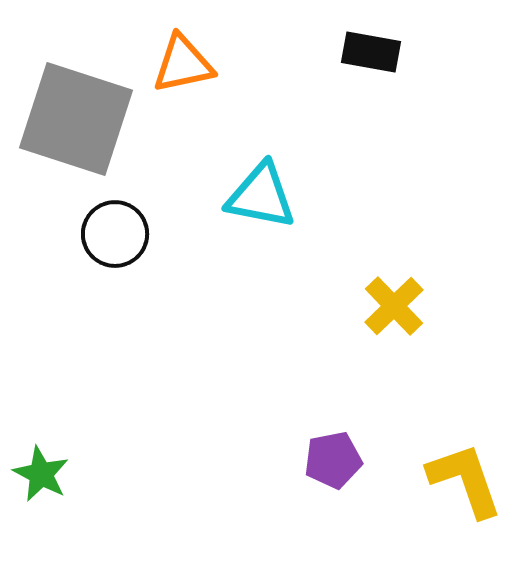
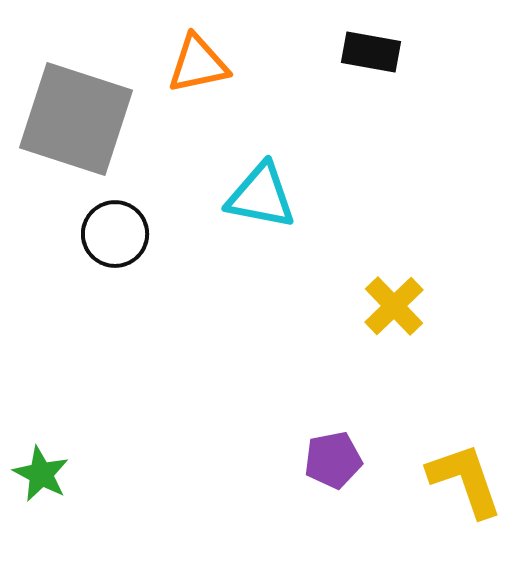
orange triangle: moved 15 px right
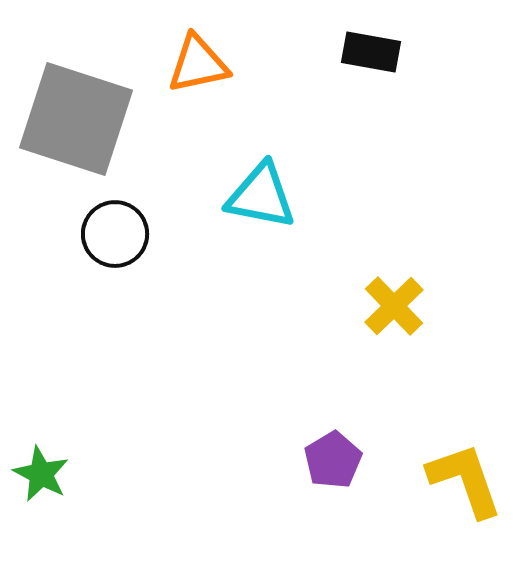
purple pentagon: rotated 20 degrees counterclockwise
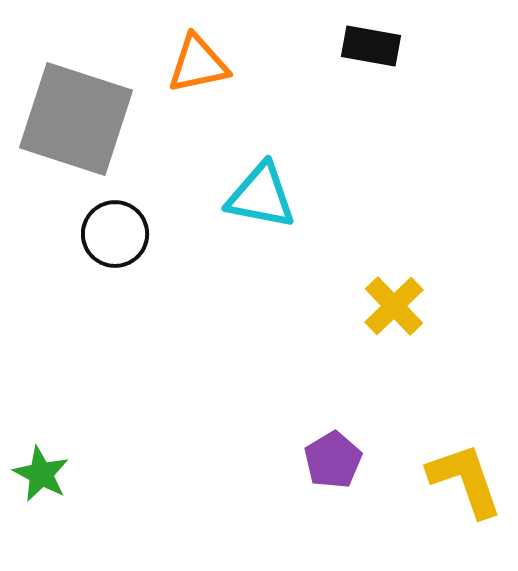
black rectangle: moved 6 px up
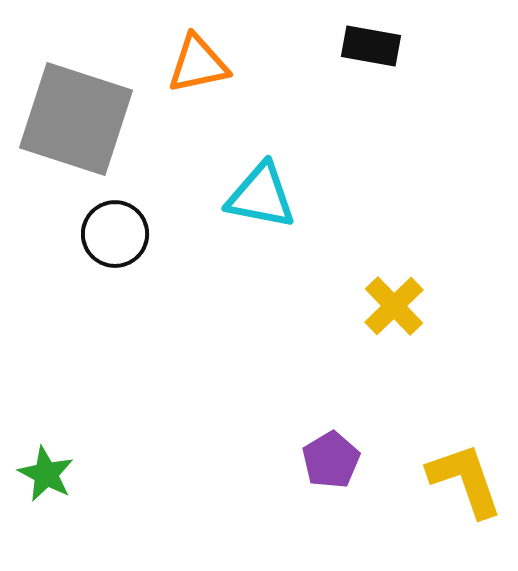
purple pentagon: moved 2 px left
green star: moved 5 px right
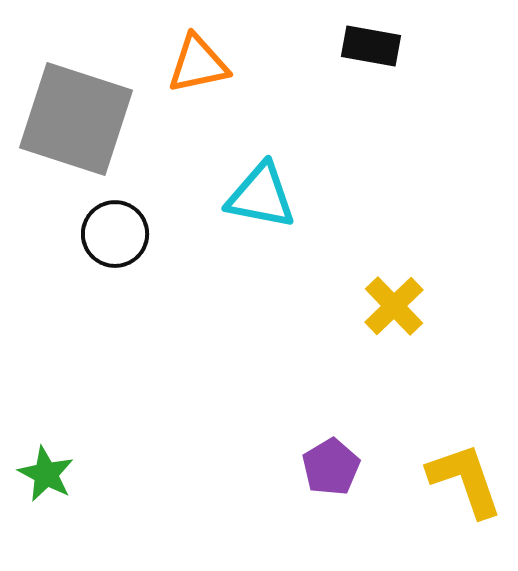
purple pentagon: moved 7 px down
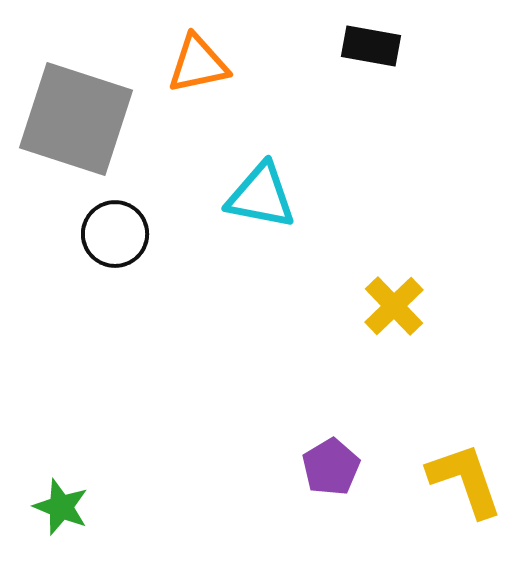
green star: moved 15 px right, 33 px down; rotated 6 degrees counterclockwise
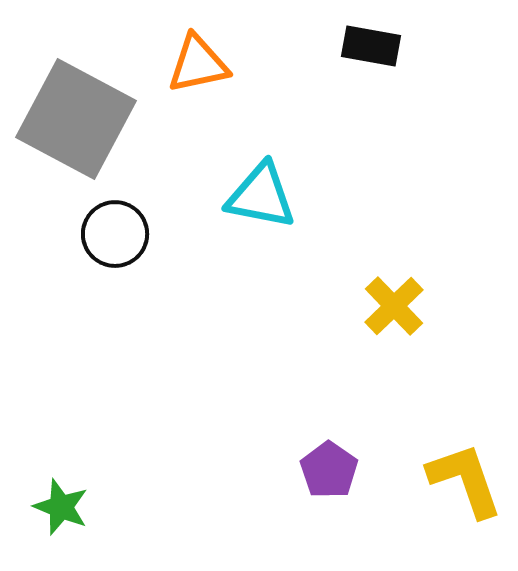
gray square: rotated 10 degrees clockwise
purple pentagon: moved 2 px left, 3 px down; rotated 6 degrees counterclockwise
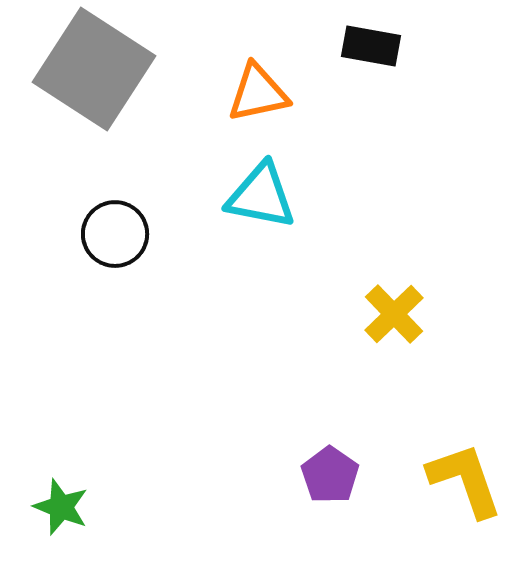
orange triangle: moved 60 px right, 29 px down
gray square: moved 18 px right, 50 px up; rotated 5 degrees clockwise
yellow cross: moved 8 px down
purple pentagon: moved 1 px right, 5 px down
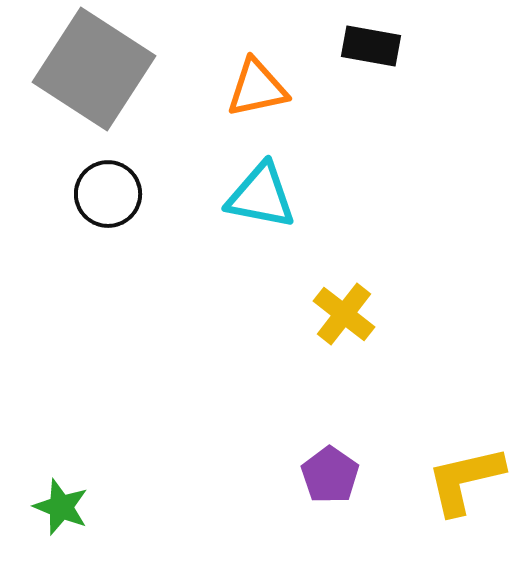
orange triangle: moved 1 px left, 5 px up
black circle: moved 7 px left, 40 px up
yellow cross: moved 50 px left; rotated 8 degrees counterclockwise
yellow L-shape: rotated 84 degrees counterclockwise
